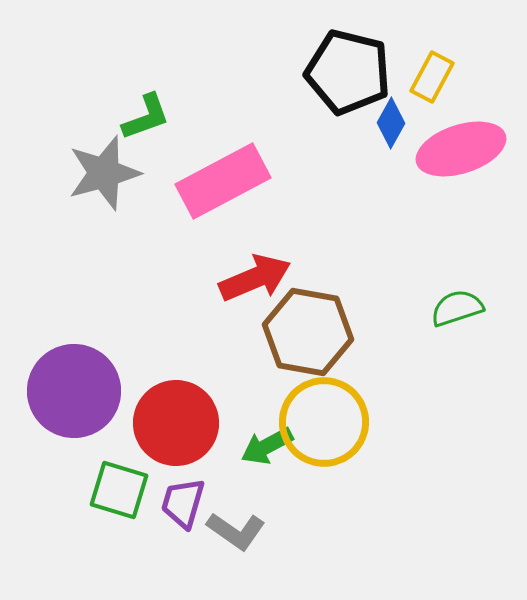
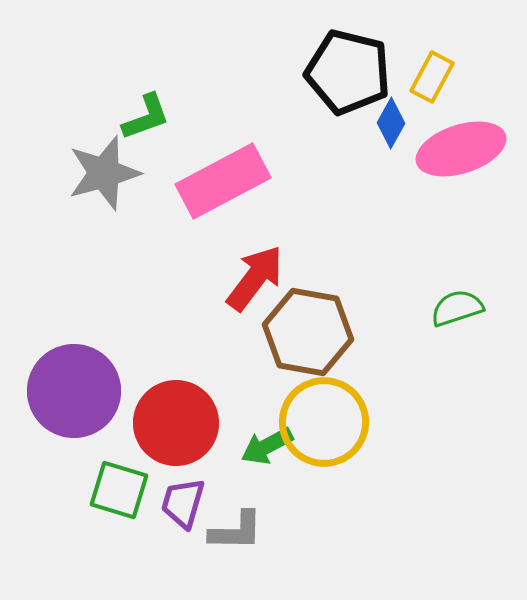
red arrow: rotated 30 degrees counterclockwise
gray L-shape: rotated 34 degrees counterclockwise
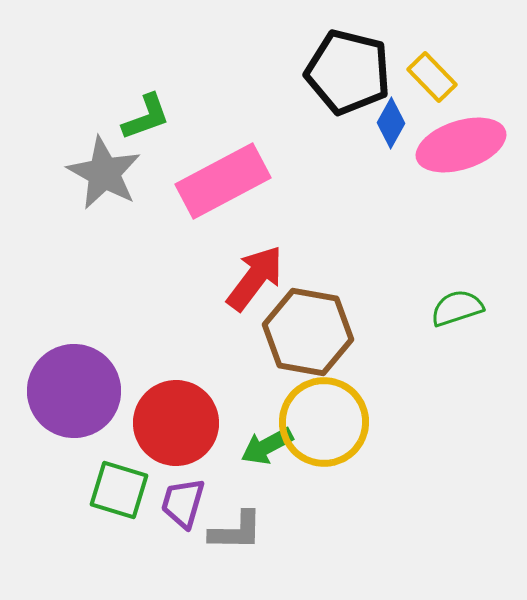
yellow rectangle: rotated 72 degrees counterclockwise
pink ellipse: moved 4 px up
gray star: rotated 28 degrees counterclockwise
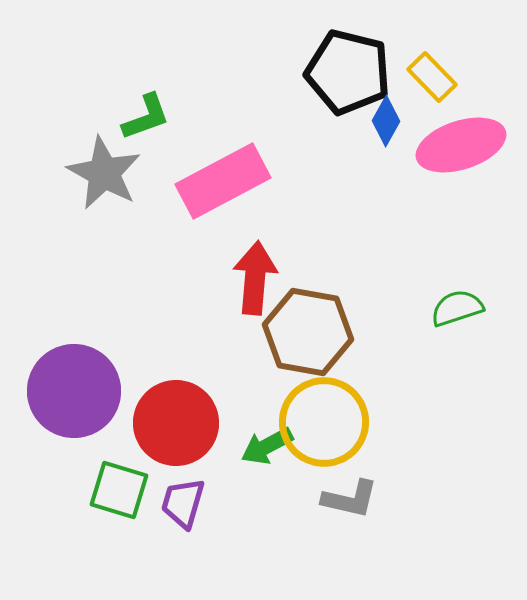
blue diamond: moved 5 px left, 2 px up
red arrow: rotated 32 degrees counterclockwise
gray L-shape: moved 114 px right, 32 px up; rotated 12 degrees clockwise
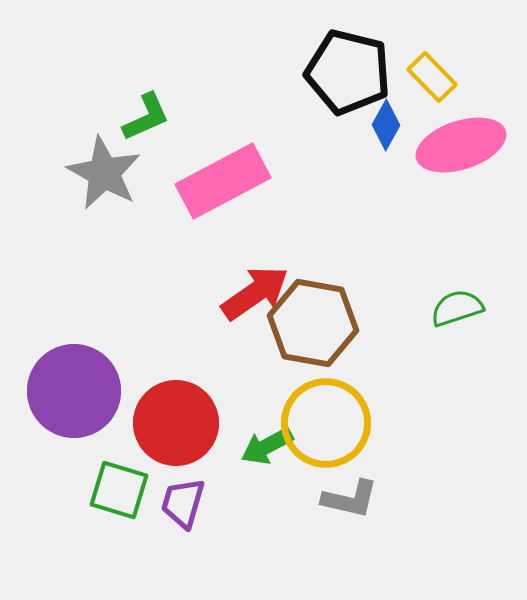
green L-shape: rotated 4 degrees counterclockwise
blue diamond: moved 4 px down
red arrow: moved 15 px down; rotated 50 degrees clockwise
brown hexagon: moved 5 px right, 9 px up
yellow circle: moved 2 px right, 1 px down
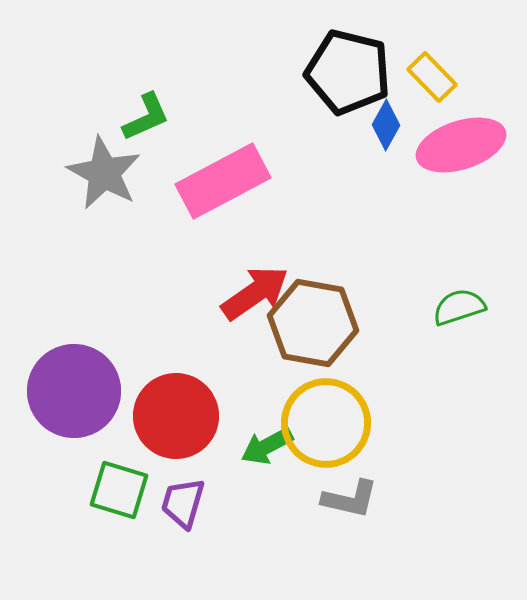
green semicircle: moved 2 px right, 1 px up
red circle: moved 7 px up
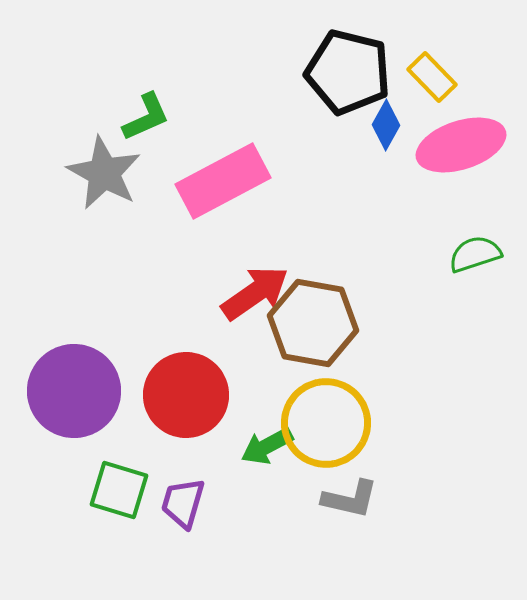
green semicircle: moved 16 px right, 53 px up
red circle: moved 10 px right, 21 px up
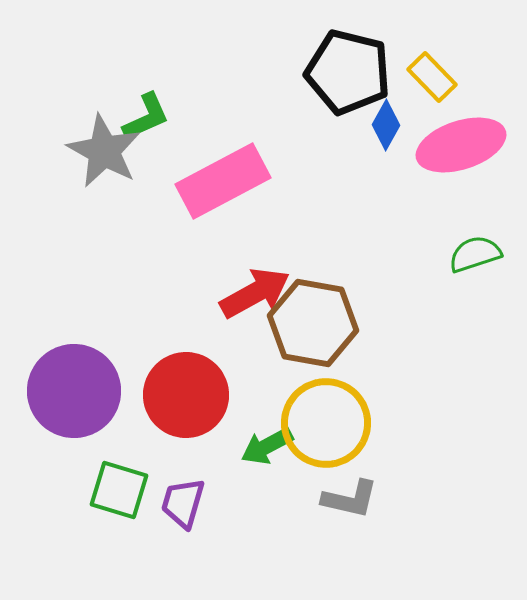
gray star: moved 22 px up
red arrow: rotated 6 degrees clockwise
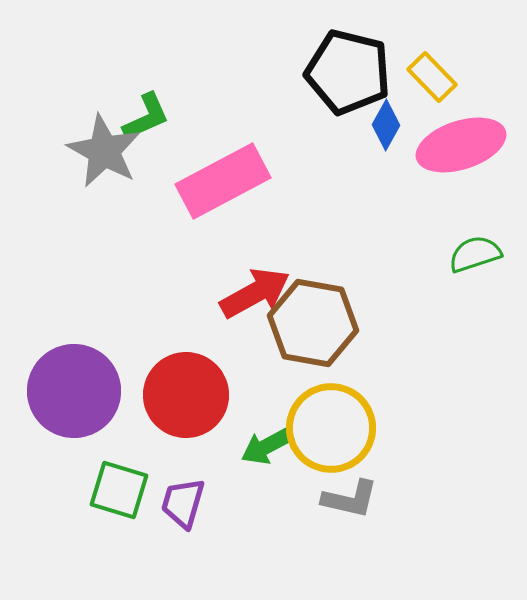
yellow circle: moved 5 px right, 5 px down
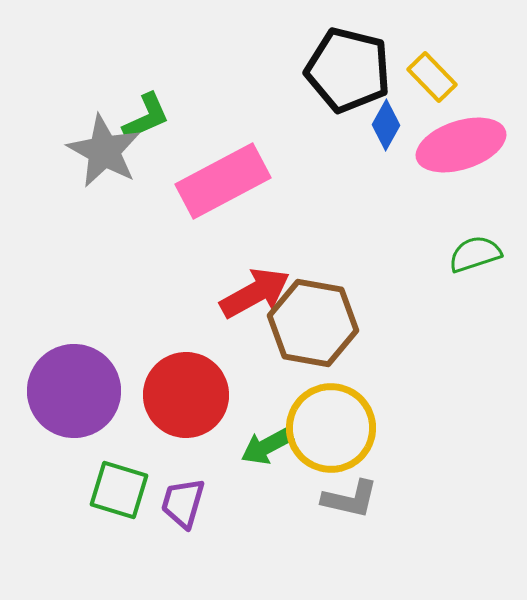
black pentagon: moved 2 px up
